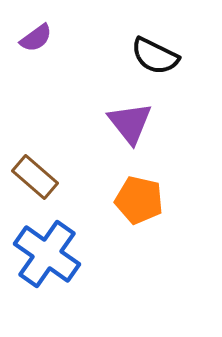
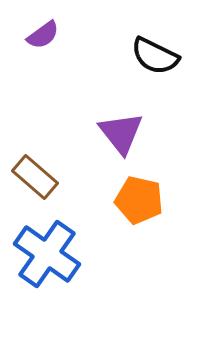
purple semicircle: moved 7 px right, 3 px up
purple triangle: moved 9 px left, 10 px down
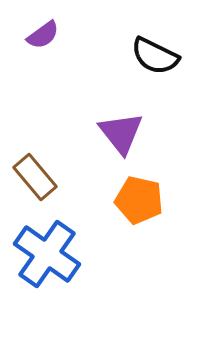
brown rectangle: rotated 9 degrees clockwise
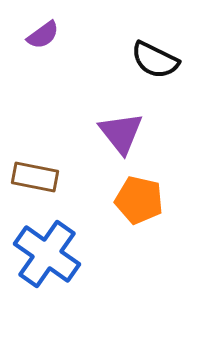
black semicircle: moved 4 px down
brown rectangle: rotated 39 degrees counterclockwise
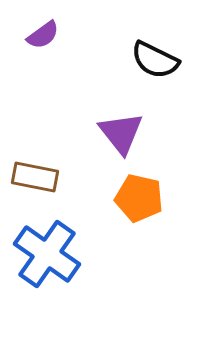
orange pentagon: moved 2 px up
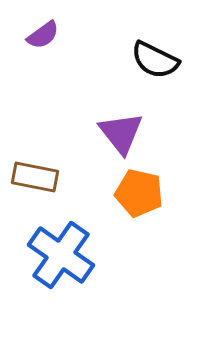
orange pentagon: moved 5 px up
blue cross: moved 14 px right, 1 px down
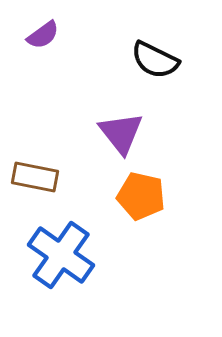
orange pentagon: moved 2 px right, 3 px down
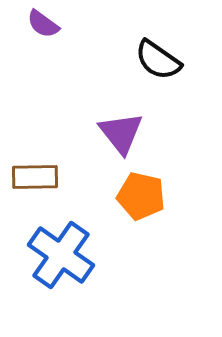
purple semicircle: moved 11 px up; rotated 72 degrees clockwise
black semicircle: moved 3 px right; rotated 9 degrees clockwise
brown rectangle: rotated 12 degrees counterclockwise
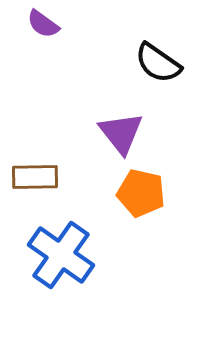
black semicircle: moved 3 px down
orange pentagon: moved 3 px up
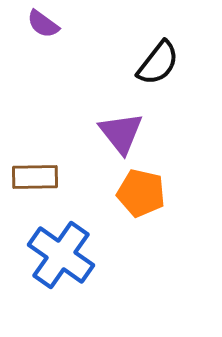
black semicircle: rotated 87 degrees counterclockwise
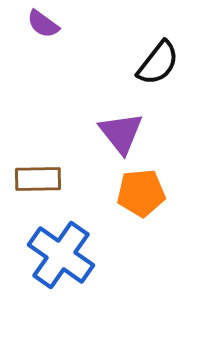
brown rectangle: moved 3 px right, 2 px down
orange pentagon: rotated 18 degrees counterclockwise
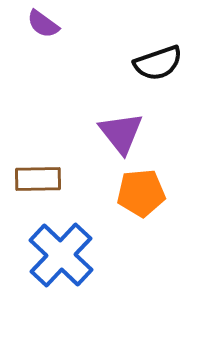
black semicircle: rotated 33 degrees clockwise
blue cross: rotated 8 degrees clockwise
